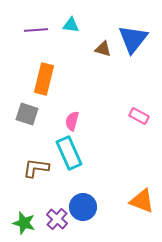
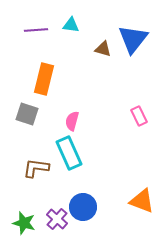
pink rectangle: rotated 36 degrees clockwise
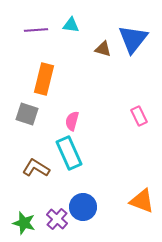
brown L-shape: rotated 24 degrees clockwise
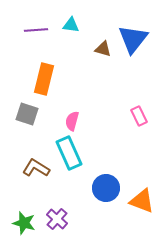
blue circle: moved 23 px right, 19 px up
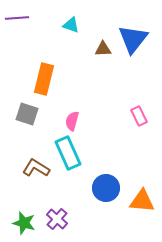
cyan triangle: rotated 12 degrees clockwise
purple line: moved 19 px left, 12 px up
brown triangle: rotated 18 degrees counterclockwise
cyan rectangle: moved 1 px left
orange triangle: rotated 16 degrees counterclockwise
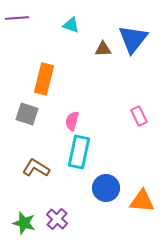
cyan rectangle: moved 11 px right, 1 px up; rotated 36 degrees clockwise
